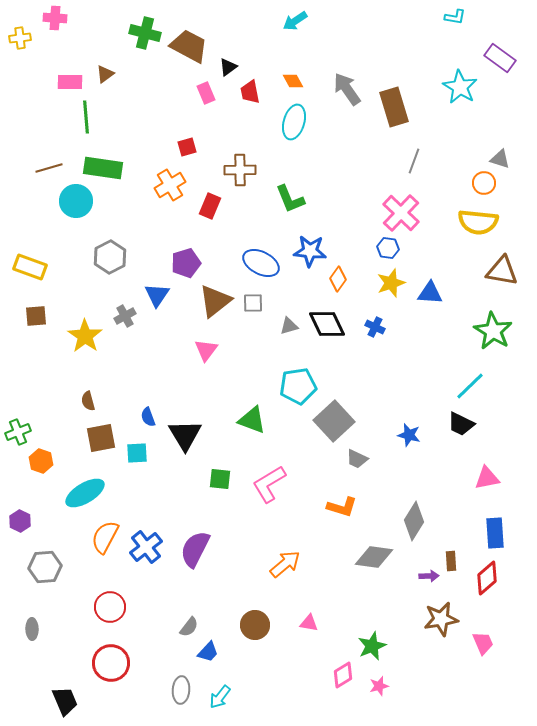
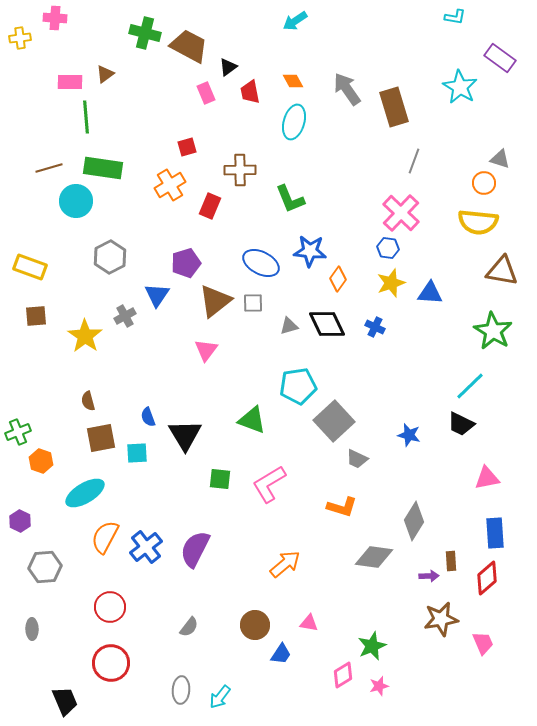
blue trapezoid at (208, 652): moved 73 px right, 2 px down; rotated 10 degrees counterclockwise
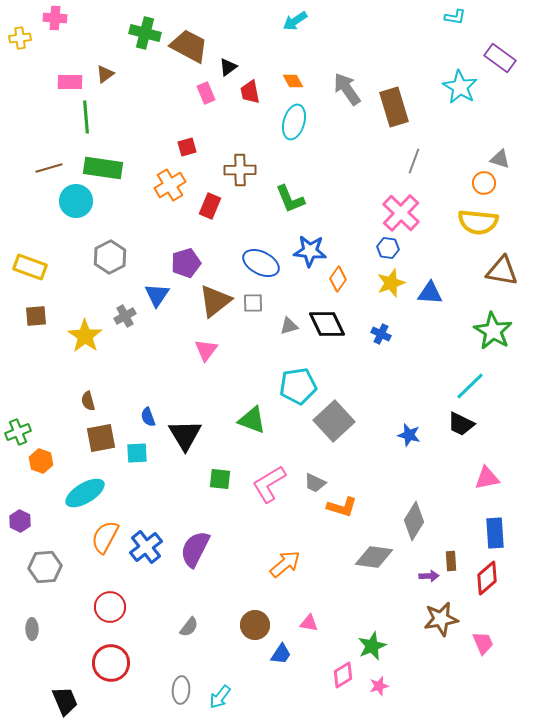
blue cross at (375, 327): moved 6 px right, 7 px down
gray trapezoid at (357, 459): moved 42 px left, 24 px down
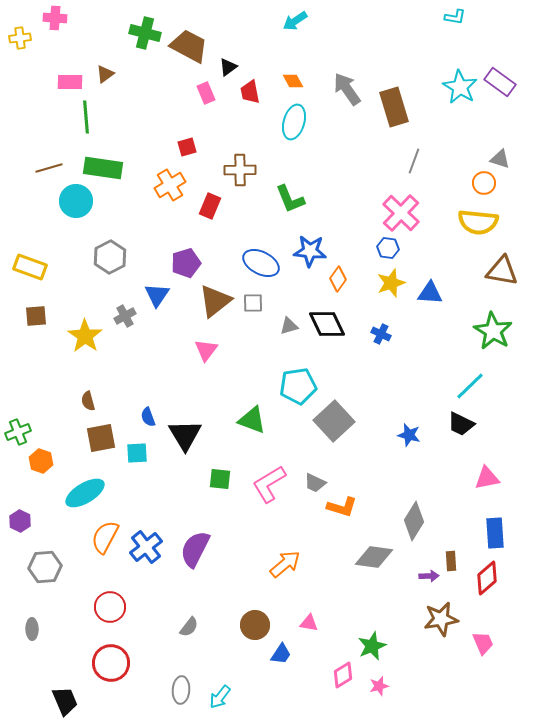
purple rectangle at (500, 58): moved 24 px down
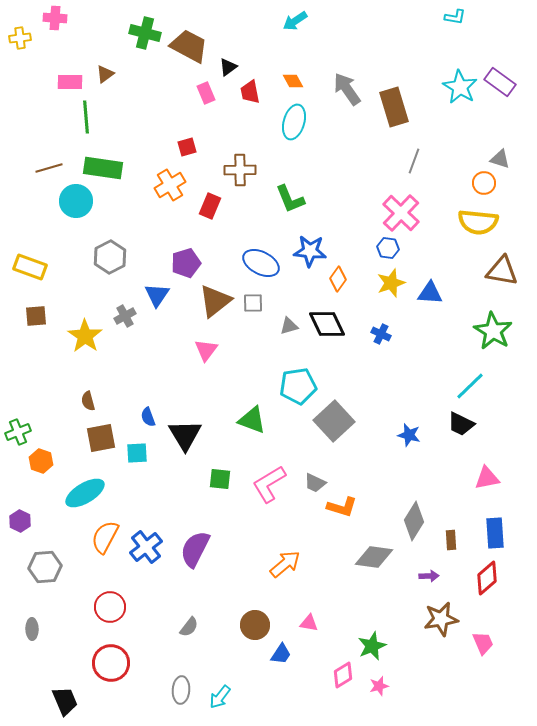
brown rectangle at (451, 561): moved 21 px up
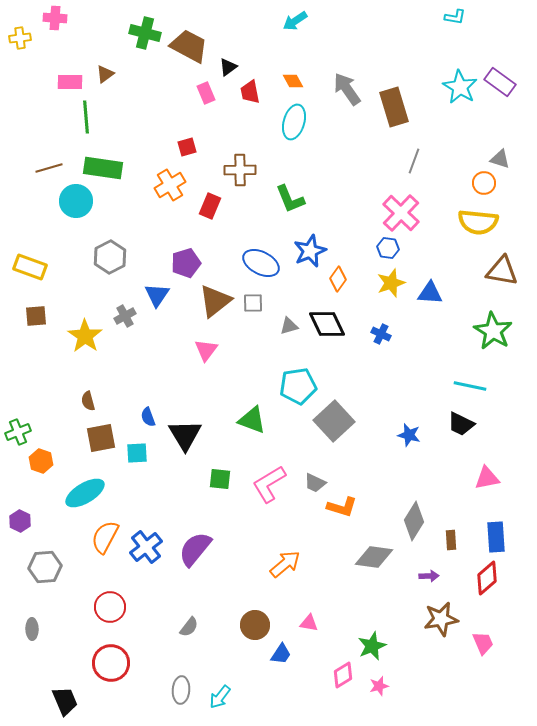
blue star at (310, 251): rotated 28 degrees counterclockwise
cyan line at (470, 386): rotated 56 degrees clockwise
blue rectangle at (495, 533): moved 1 px right, 4 px down
purple semicircle at (195, 549): rotated 12 degrees clockwise
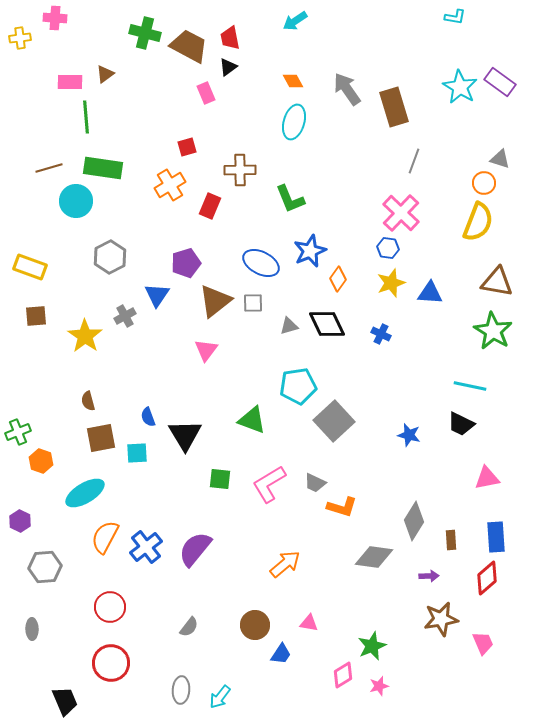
red trapezoid at (250, 92): moved 20 px left, 54 px up
yellow semicircle at (478, 222): rotated 75 degrees counterclockwise
brown triangle at (502, 271): moved 5 px left, 11 px down
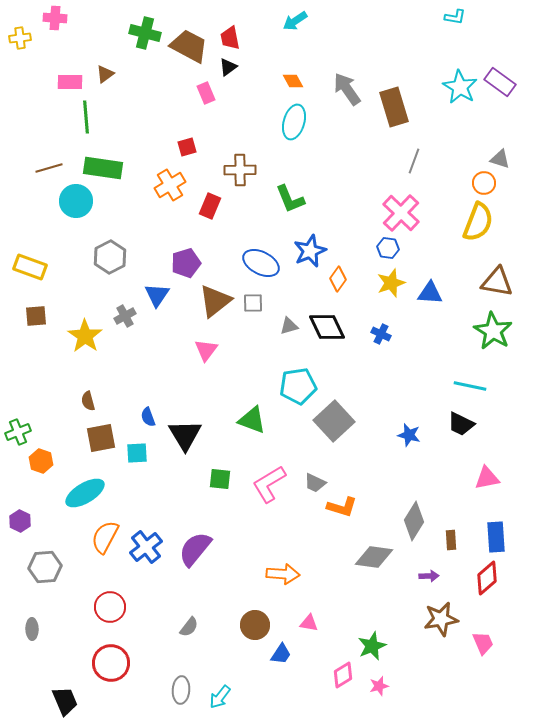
black diamond at (327, 324): moved 3 px down
orange arrow at (285, 564): moved 2 px left, 10 px down; rotated 44 degrees clockwise
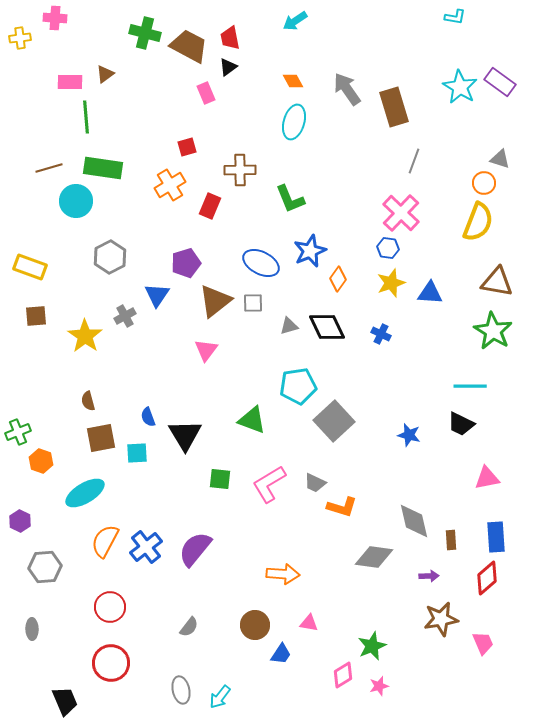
cyan line at (470, 386): rotated 12 degrees counterclockwise
gray diamond at (414, 521): rotated 45 degrees counterclockwise
orange semicircle at (105, 537): moved 4 px down
gray ellipse at (181, 690): rotated 16 degrees counterclockwise
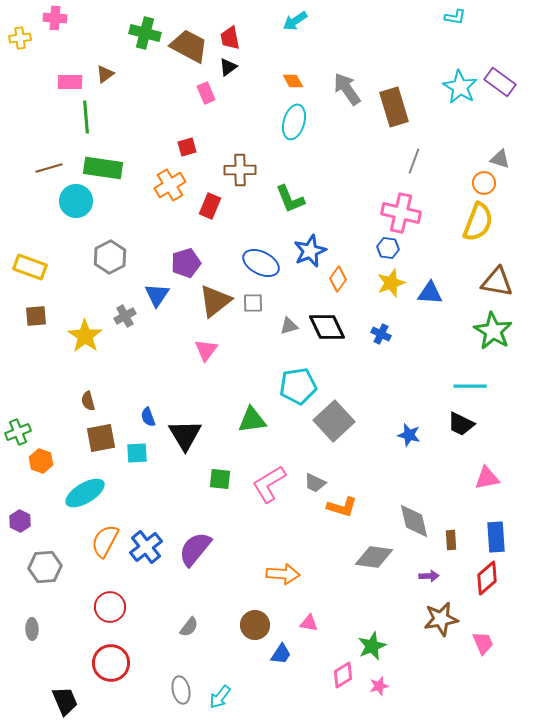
pink cross at (401, 213): rotated 30 degrees counterclockwise
green triangle at (252, 420): rotated 28 degrees counterclockwise
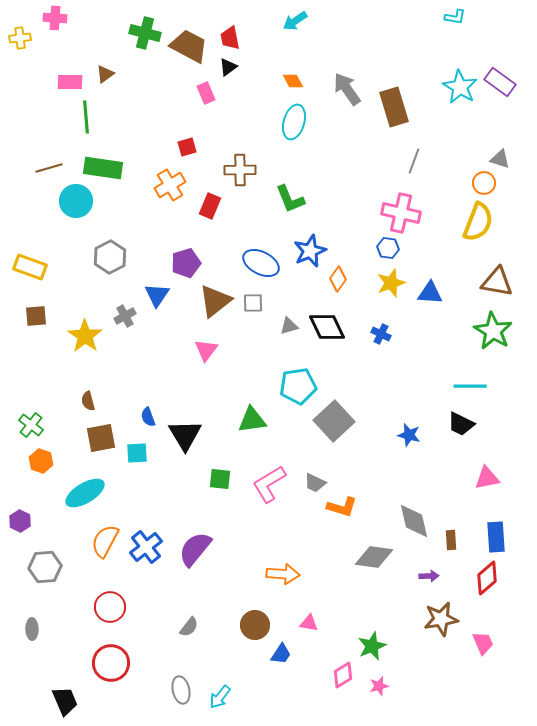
green cross at (18, 432): moved 13 px right, 7 px up; rotated 30 degrees counterclockwise
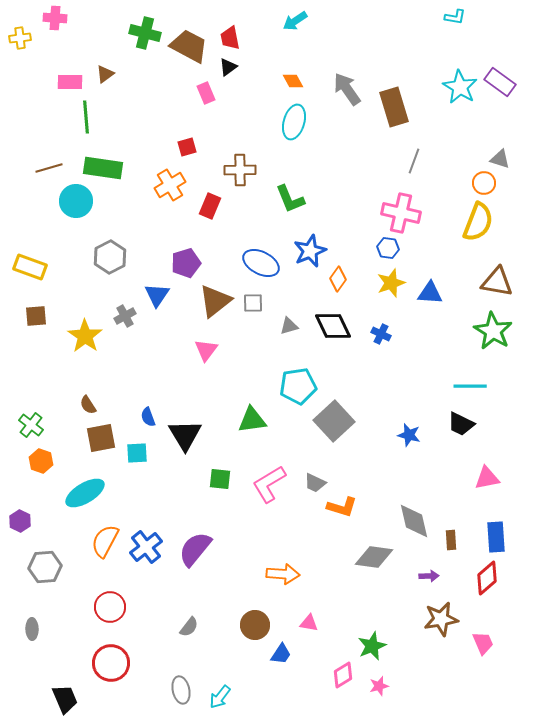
black diamond at (327, 327): moved 6 px right, 1 px up
brown semicircle at (88, 401): moved 4 px down; rotated 18 degrees counterclockwise
black trapezoid at (65, 701): moved 2 px up
